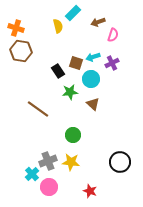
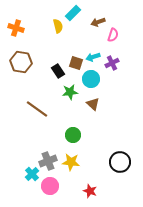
brown hexagon: moved 11 px down
brown line: moved 1 px left
pink circle: moved 1 px right, 1 px up
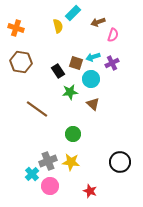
green circle: moved 1 px up
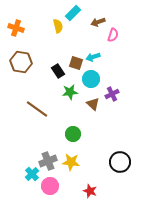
purple cross: moved 31 px down
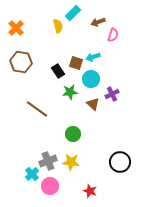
orange cross: rotated 28 degrees clockwise
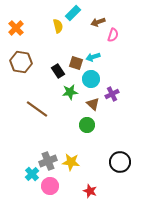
green circle: moved 14 px right, 9 px up
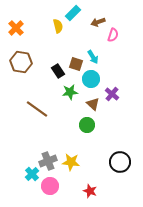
cyan arrow: rotated 104 degrees counterclockwise
brown square: moved 1 px down
purple cross: rotated 24 degrees counterclockwise
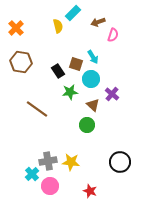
brown triangle: moved 1 px down
gray cross: rotated 12 degrees clockwise
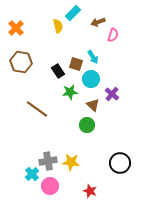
black circle: moved 1 px down
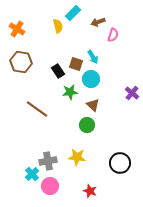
orange cross: moved 1 px right, 1 px down; rotated 14 degrees counterclockwise
purple cross: moved 20 px right, 1 px up
yellow star: moved 6 px right, 5 px up
